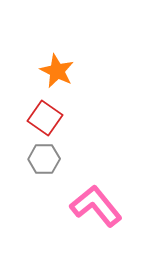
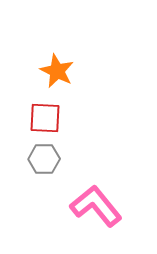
red square: rotated 32 degrees counterclockwise
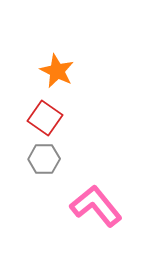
red square: rotated 32 degrees clockwise
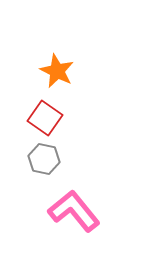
gray hexagon: rotated 12 degrees clockwise
pink L-shape: moved 22 px left, 5 px down
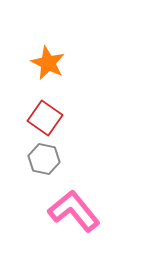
orange star: moved 9 px left, 8 px up
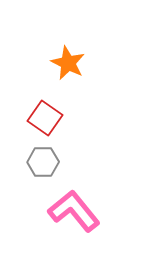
orange star: moved 20 px right
gray hexagon: moved 1 px left, 3 px down; rotated 12 degrees counterclockwise
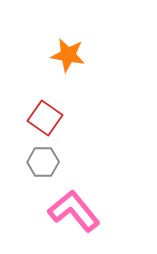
orange star: moved 8 px up; rotated 16 degrees counterclockwise
